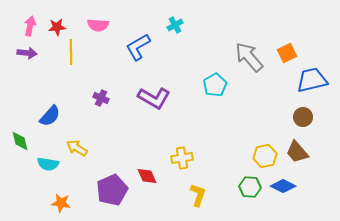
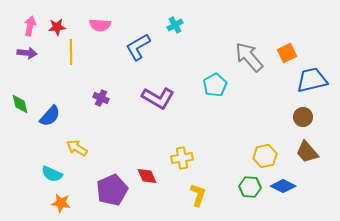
pink semicircle: moved 2 px right
purple L-shape: moved 4 px right
green diamond: moved 37 px up
brown trapezoid: moved 10 px right
cyan semicircle: moved 4 px right, 10 px down; rotated 15 degrees clockwise
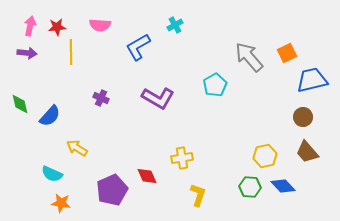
blue diamond: rotated 20 degrees clockwise
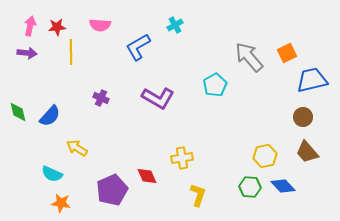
green diamond: moved 2 px left, 8 px down
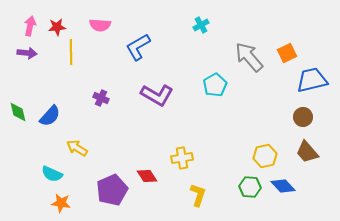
cyan cross: moved 26 px right
purple L-shape: moved 1 px left, 3 px up
red diamond: rotated 10 degrees counterclockwise
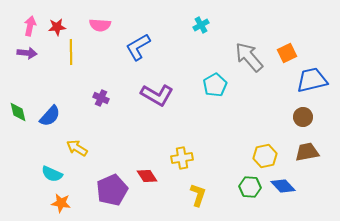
brown trapezoid: rotated 120 degrees clockwise
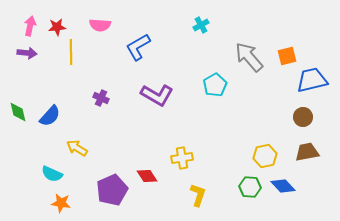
orange square: moved 3 px down; rotated 12 degrees clockwise
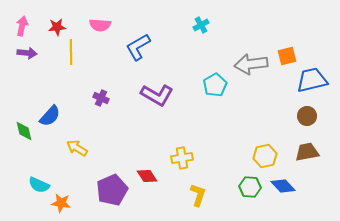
pink arrow: moved 8 px left
gray arrow: moved 2 px right, 7 px down; rotated 56 degrees counterclockwise
green diamond: moved 6 px right, 19 px down
brown circle: moved 4 px right, 1 px up
cyan semicircle: moved 13 px left, 11 px down
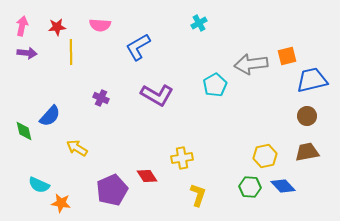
cyan cross: moved 2 px left, 2 px up
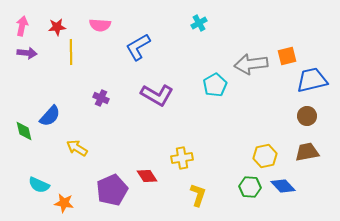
orange star: moved 3 px right
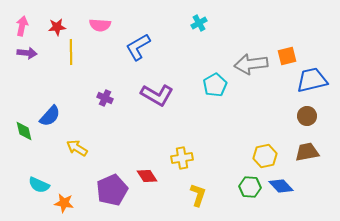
purple cross: moved 4 px right
blue diamond: moved 2 px left
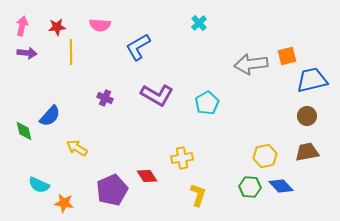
cyan cross: rotated 14 degrees counterclockwise
cyan pentagon: moved 8 px left, 18 px down
